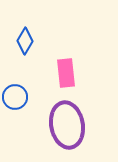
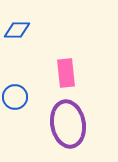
blue diamond: moved 8 px left, 11 px up; rotated 60 degrees clockwise
purple ellipse: moved 1 px right, 1 px up
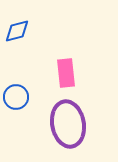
blue diamond: moved 1 px down; rotated 16 degrees counterclockwise
blue circle: moved 1 px right
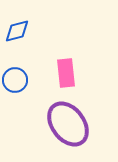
blue circle: moved 1 px left, 17 px up
purple ellipse: rotated 27 degrees counterclockwise
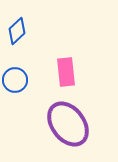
blue diamond: rotated 28 degrees counterclockwise
pink rectangle: moved 1 px up
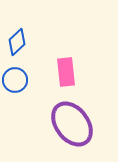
blue diamond: moved 11 px down
purple ellipse: moved 4 px right
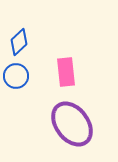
blue diamond: moved 2 px right
blue circle: moved 1 px right, 4 px up
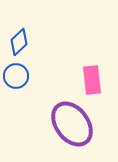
pink rectangle: moved 26 px right, 8 px down
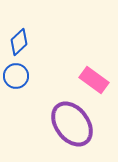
pink rectangle: moved 2 px right; rotated 48 degrees counterclockwise
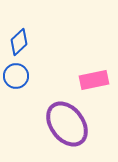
pink rectangle: rotated 48 degrees counterclockwise
purple ellipse: moved 5 px left
